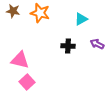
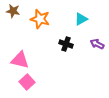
orange star: moved 6 px down
black cross: moved 2 px left, 2 px up; rotated 16 degrees clockwise
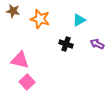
cyan triangle: moved 2 px left, 1 px down
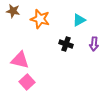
purple arrow: moved 3 px left; rotated 112 degrees counterclockwise
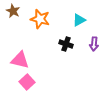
brown star: rotated 16 degrees clockwise
